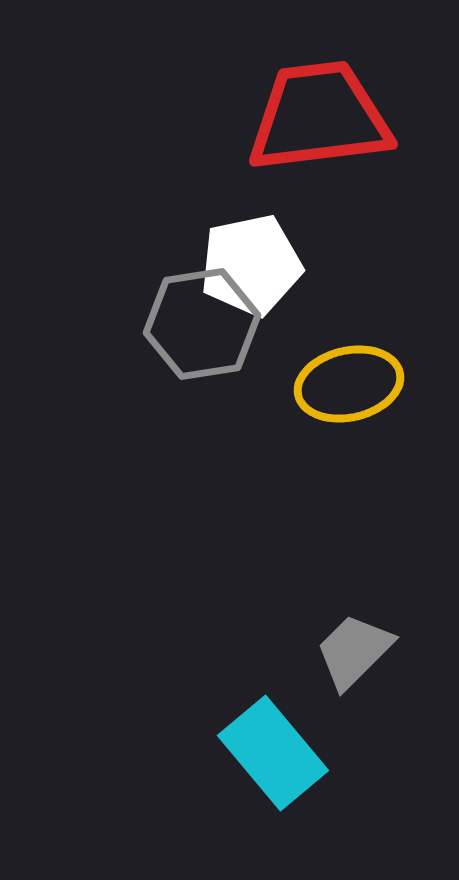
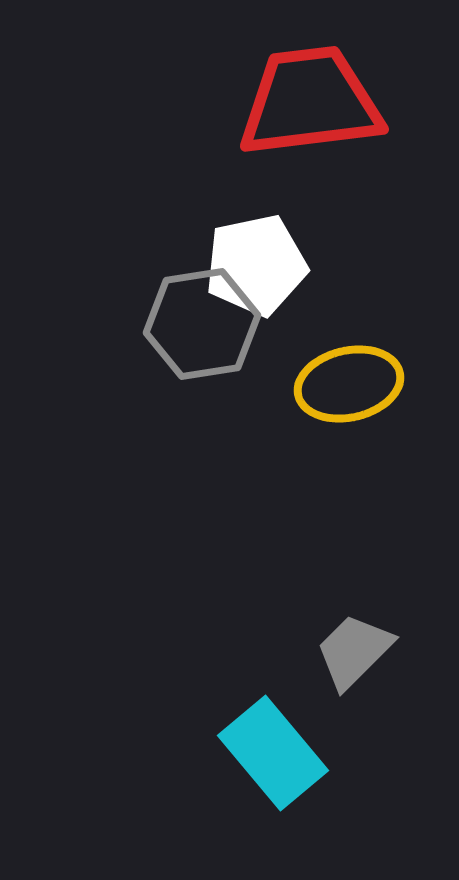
red trapezoid: moved 9 px left, 15 px up
white pentagon: moved 5 px right
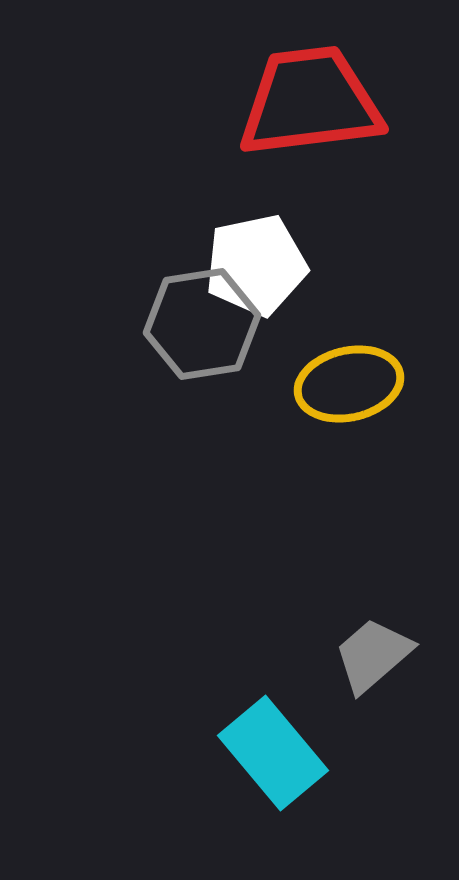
gray trapezoid: moved 19 px right, 4 px down; rotated 4 degrees clockwise
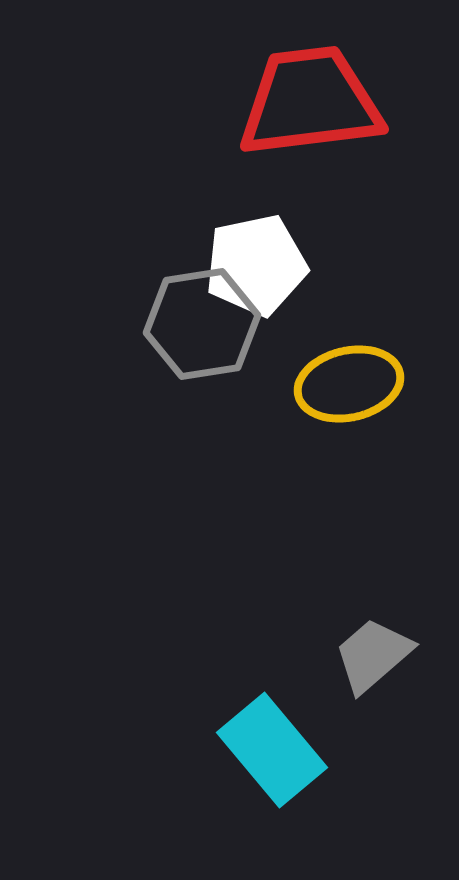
cyan rectangle: moved 1 px left, 3 px up
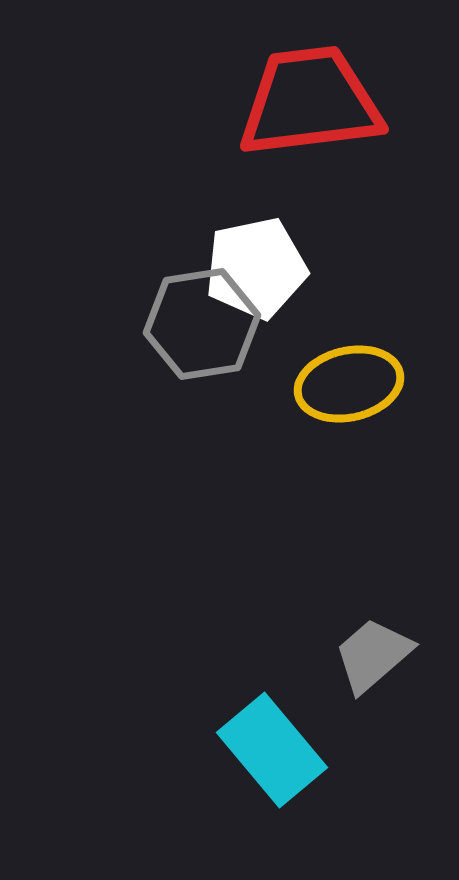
white pentagon: moved 3 px down
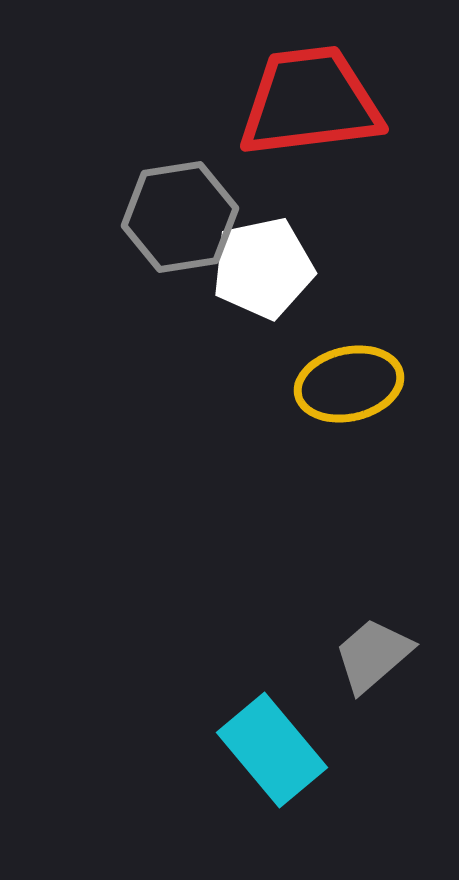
white pentagon: moved 7 px right
gray hexagon: moved 22 px left, 107 px up
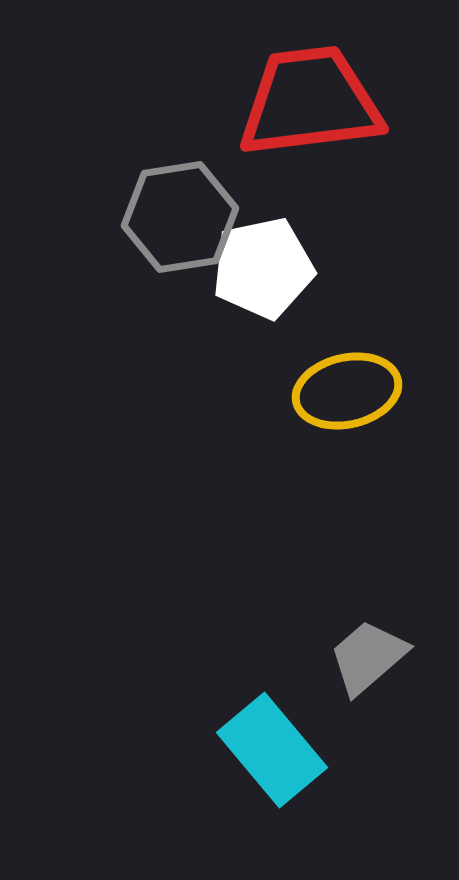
yellow ellipse: moved 2 px left, 7 px down
gray trapezoid: moved 5 px left, 2 px down
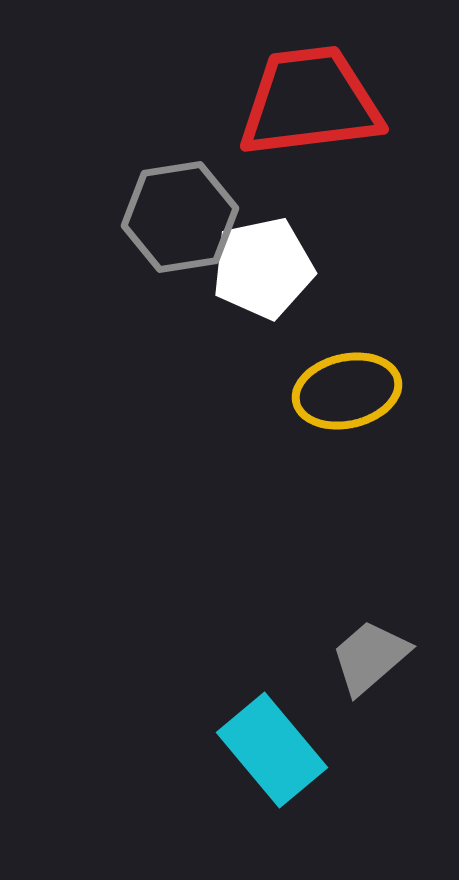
gray trapezoid: moved 2 px right
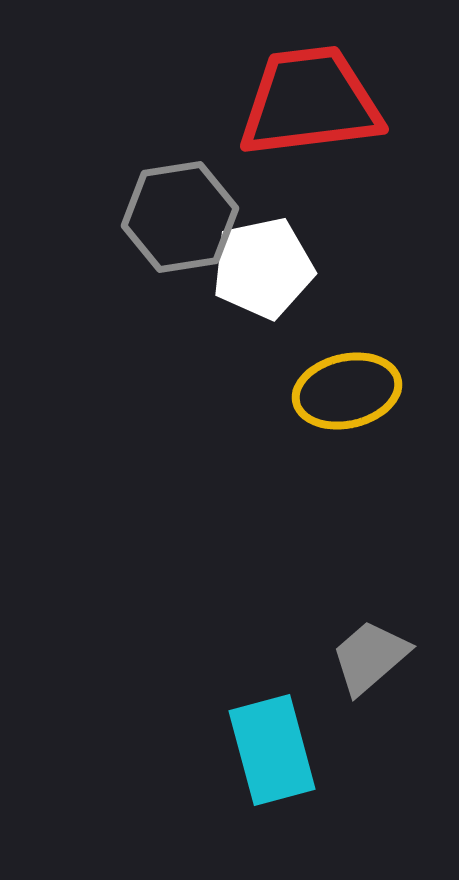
cyan rectangle: rotated 25 degrees clockwise
